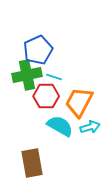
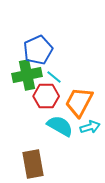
cyan line: rotated 21 degrees clockwise
brown rectangle: moved 1 px right, 1 px down
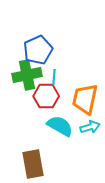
cyan line: rotated 56 degrees clockwise
orange trapezoid: moved 6 px right, 3 px up; rotated 16 degrees counterclockwise
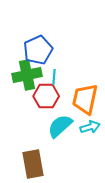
cyan semicircle: rotated 72 degrees counterclockwise
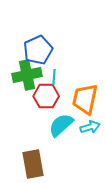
cyan semicircle: moved 1 px right, 1 px up
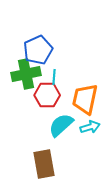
green cross: moved 1 px left, 1 px up
red hexagon: moved 1 px right, 1 px up
brown rectangle: moved 11 px right
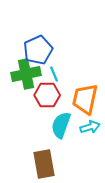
cyan line: moved 3 px up; rotated 28 degrees counterclockwise
cyan semicircle: rotated 28 degrees counterclockwise
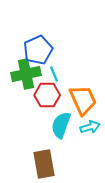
orange trapezoid: moved 2 px left, 1 px down; rotated 144 degrees clockwise
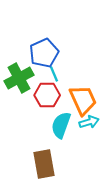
blue pentagon: moved 6 px right, 3 px down
green cross: moved 7 px left, 4 px down; rotated 16 degrees counterclockwise
cyan arrow: moved 1 px left, 5 px up
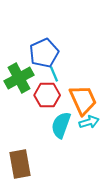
brown rectangle: moved 24 px left
